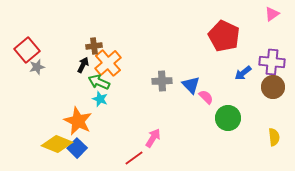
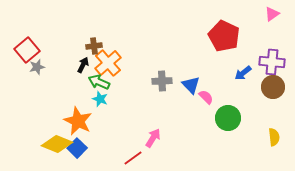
red line: moved 1 px left
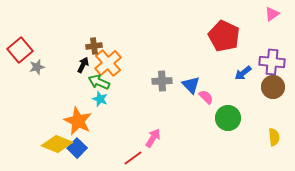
red square: moved 7 px left
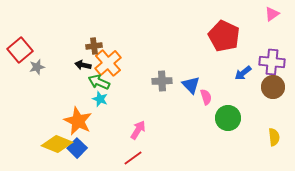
black arrow: rotated 105 degrees counterclockwise
pink semicircle: rotated 28 degrees clockwise
pink arrow: moved 15 px left, 8 px up
